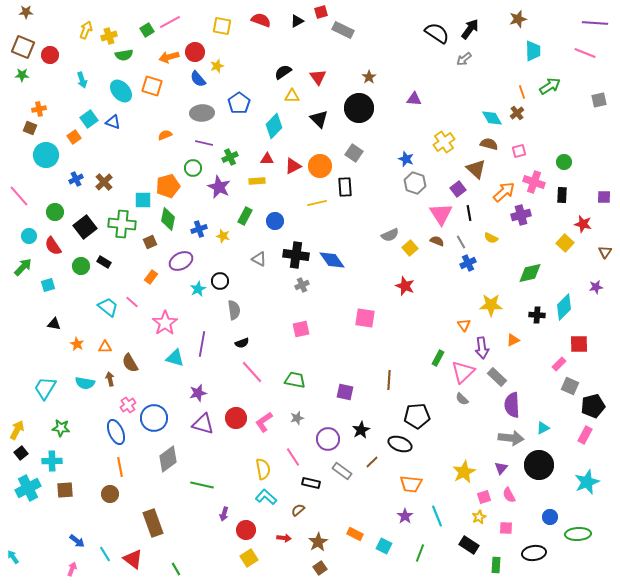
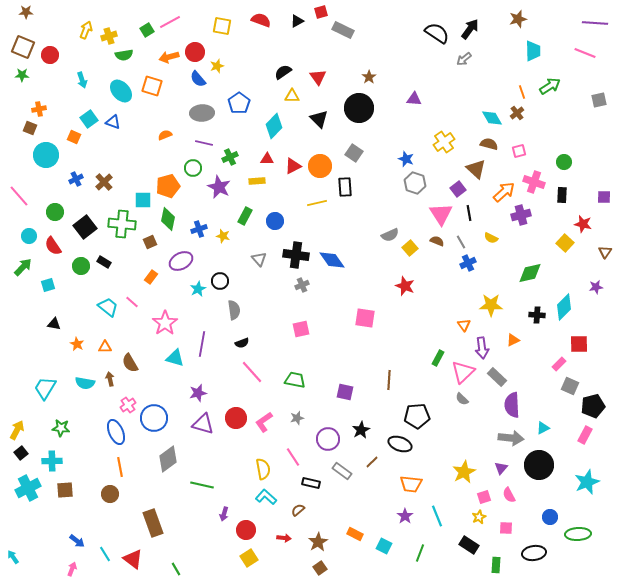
orange square at (74, 137): rotated 32 degrees counterclockwise
gray triangle at (259, 259): rotated 21 degrees clockwise
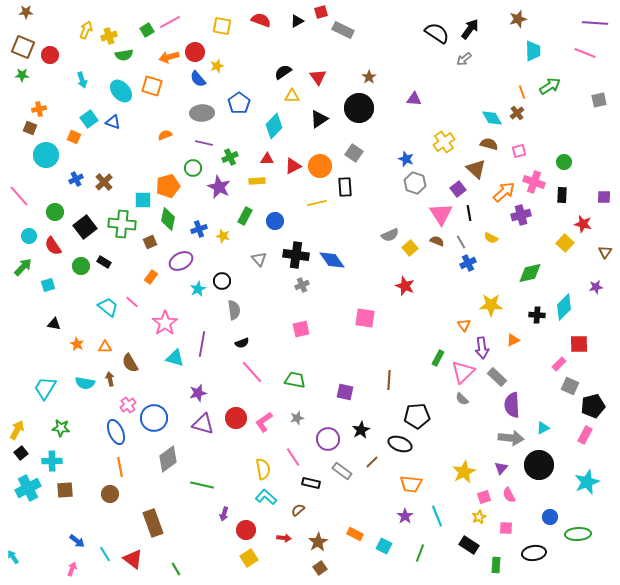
black triangle at (319, 119): rotated 42 degrees clockwise
black circle at (220, 281): moved 2 px right
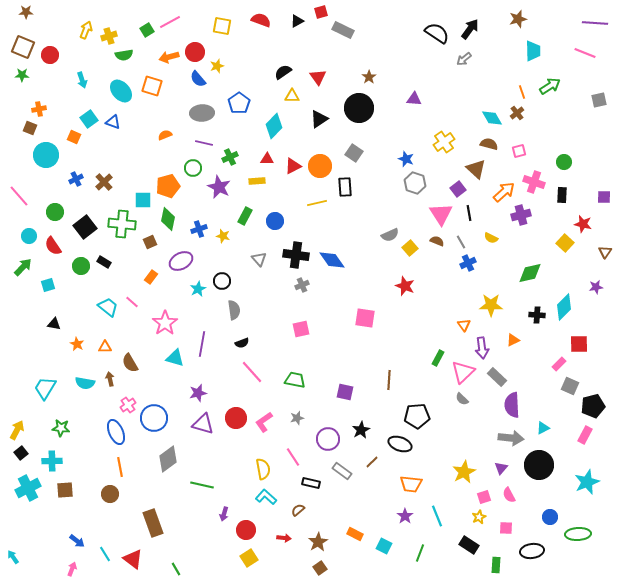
black ellipse at (534, 553): moved 2 px left, 2 px up
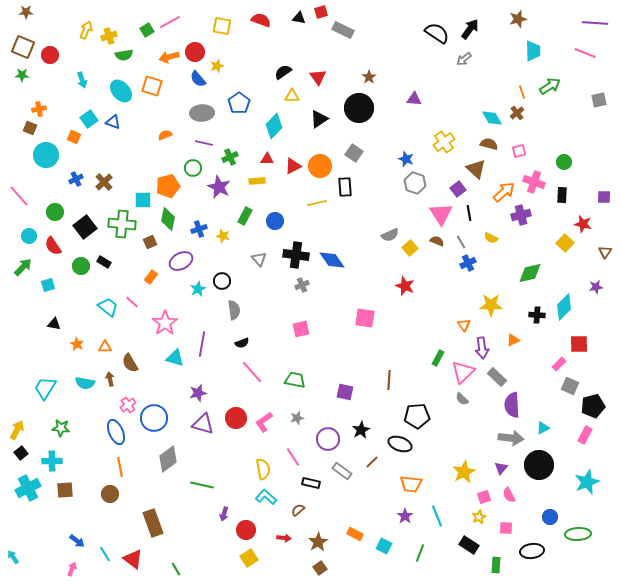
black triangle at (297, 21): moved 2 px right, 3 px up; rotated 40 degrees clockwise
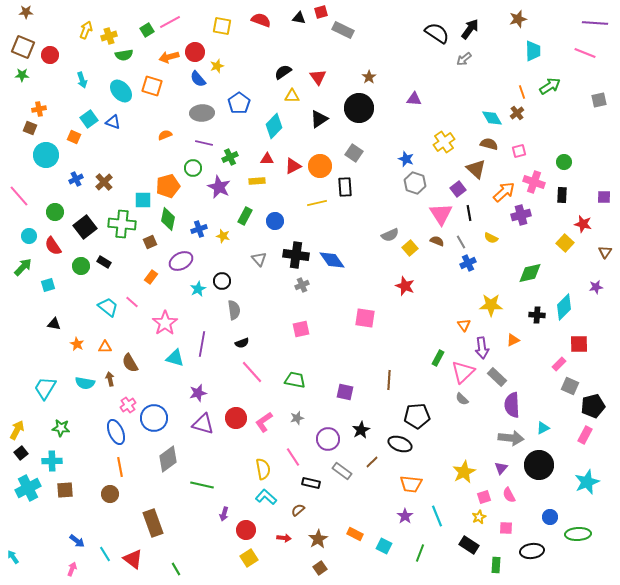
brown star at (318, 542): moved 3 px up
